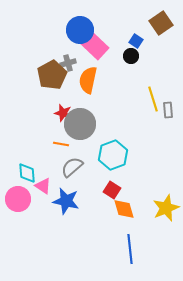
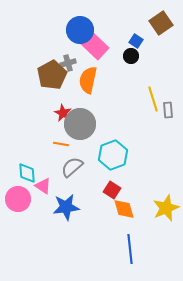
red star: rotated 12 degrees clockwise
blue star: moved 6 px down; rotated 20 degrees counterclockwise
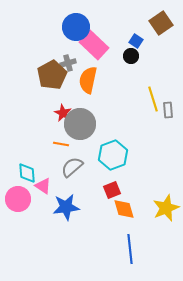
blue circle: moved 4 px left, 3 px up
red square: rotated 36 degrees clockwise
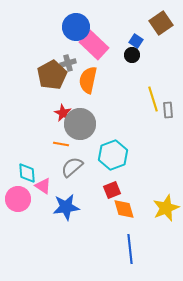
black circle: moved 1 px right, 1 px up
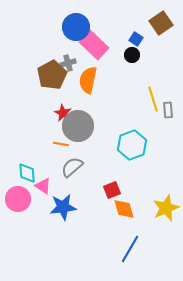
blue square: moved 2 px up
gray circle: moved 2 px left, 2 px down
cyan hexagon: moved 19 px right, 10 px up
blue star: moved 3 px left
blue line: rotated 36 degrees clockwise
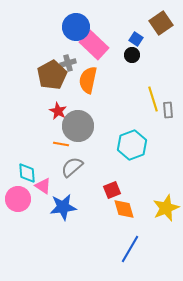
red star: moved 5 px left, 2 px up
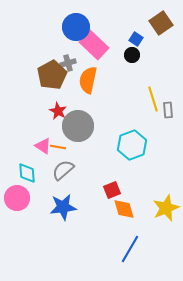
orange line: moved 3 px left, 3 px down
gray semicircle: moved 9 px left, 3 px down
pink triangle: moved 40 px up
pink circle: moved 1 px left, 1 px up
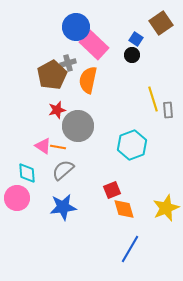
red star: moved 1 px left, 1 px up; rotated 30 degrees clockwise
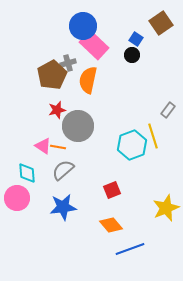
blue circle: moved 7 px right, 1 px up
yellow line: moved 37 px down
gray rectangle: rotated 42 degrees clockwise
orange diamond: moved 13 px left, 16 px down; rotated 25 degrees counterclockwise
blue line: rotated 40 degrees clockwise
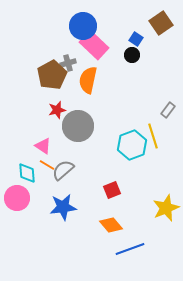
orange line: moved 11 px left, 18 px down; rotated 21 degrees clockwise
